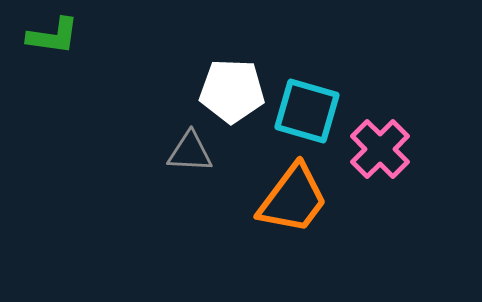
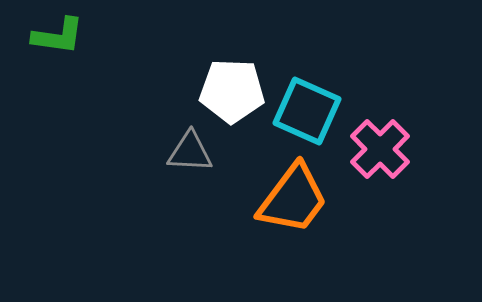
green L-shape: moved 5 px right
cyan square: rotated 8 degrees clockwise
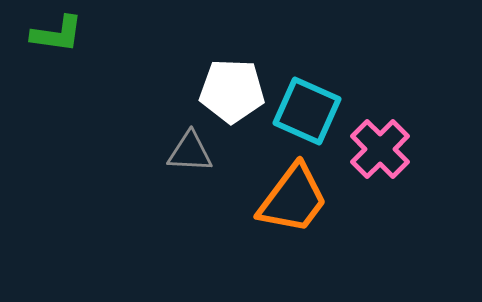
green L-shape: moved 1 px left, 2 px up
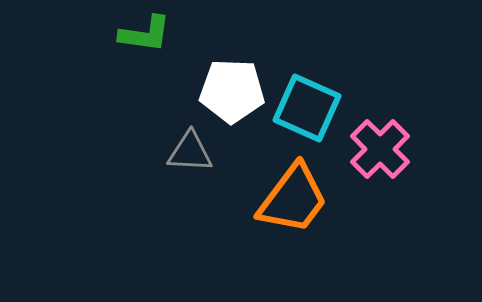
green L-shape: moved 88 px right
cyan square: moved 3 px up
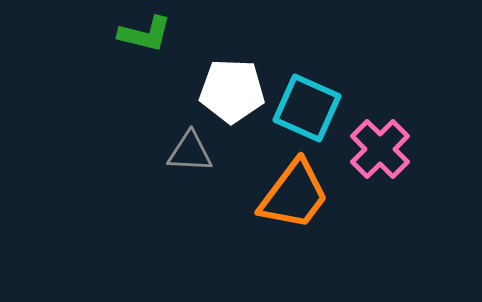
green L-shape: rotated 6 degrees clockwise
orange trapezoid: moved 1 px right, 4 px up
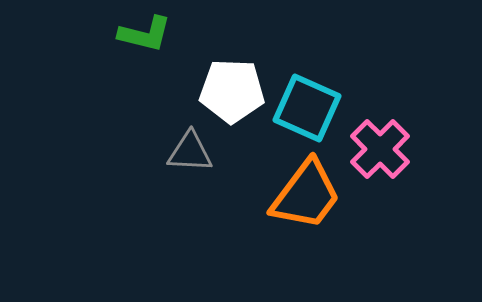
orange trapezoid: moved 12 px right
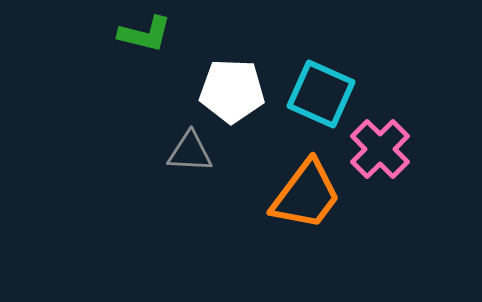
cyan square: moved 14 px right, 14 px up
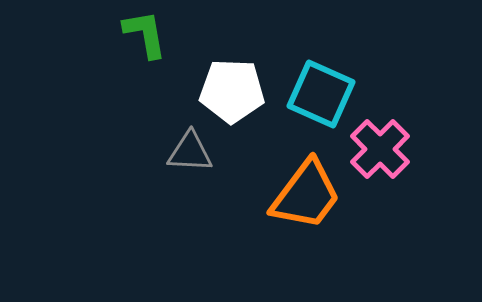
green L-shape: rotated 114 degrees counterclockwise
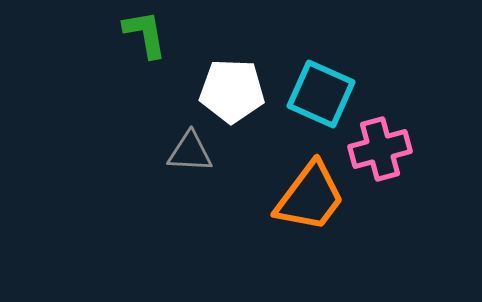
pink cross: rotated 30 degrees clockwise
orange trapezoid: moved 4 px right, 2 px down
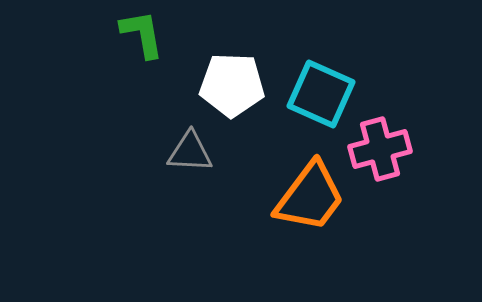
green L-shape: moved 3 px left
white pentagon: moved 6 px up
